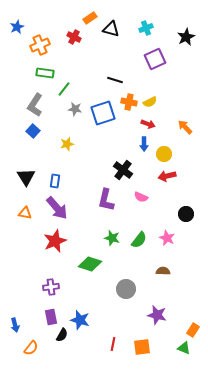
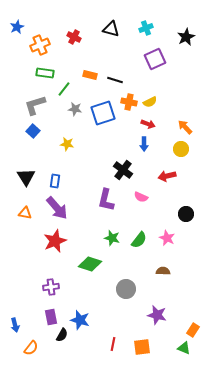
orange rectangle at (90, 18): moved 57 px down; rotated 48 degrees clockwise
gray L-shape at (35, 105): rotated 40 degrees clockwise
yellow star at (67, 144): rotated 24 degrees clockwise
yellow circle at (164, 154): moved 17 px right, 5 px up
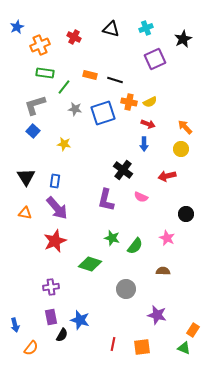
black star at (186, 37): moved 3 px left, 2 px down
green line at (64, 89): moved 2 px up
yellow star at (67, 144): moved 3 px left
green semicircle at (139, 240): moved 4 px left, 6 px down
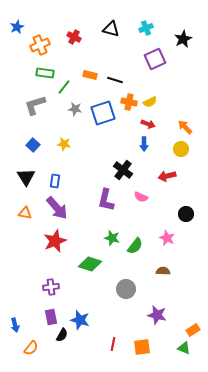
blue square at (33, 131): moved 14 px down
orange rectangle at (193, 330): rotated 24 degrees clockwise
